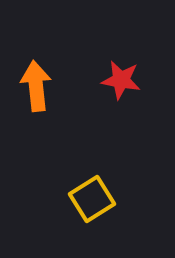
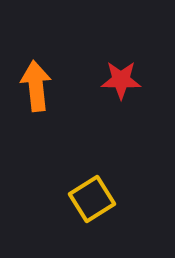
red star: rotated 9 degrees counterclockwise
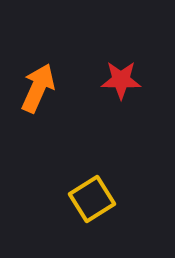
orange arrow: moved 2 px right, 2 px down; rotated 30 degrees clockwise
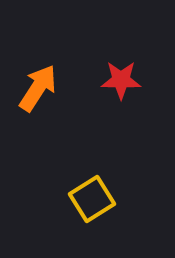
orange arrow: rotated 9 degrees clockwise
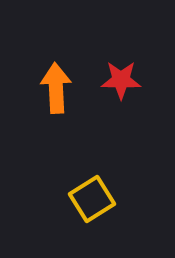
orange arrow: moved 18 px right; rotated 36 degrees counterclockwise
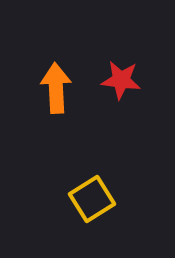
red star: rotated 6 degrees clockwise
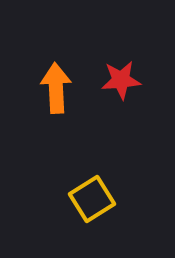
red star: rotated 12 degrees counterclockwise
